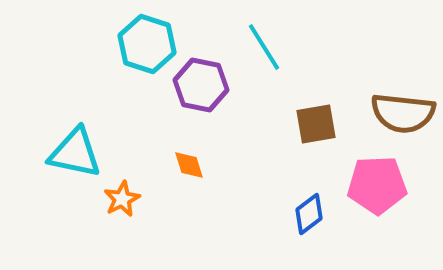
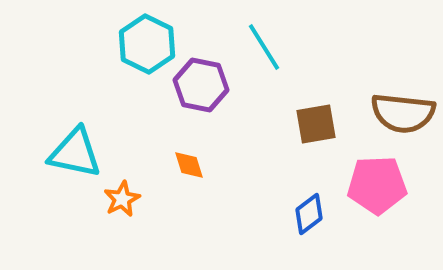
cyan hexagon: rotated 8 degrees clockwise
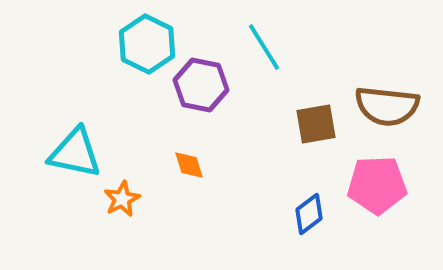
brown semicircle: moved 16 px left, 7 px up
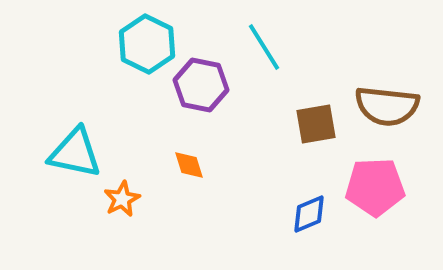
pink pentagon: moved 2 px left, 2 px down
blue diamond: rotated 15 degrees clockwise
